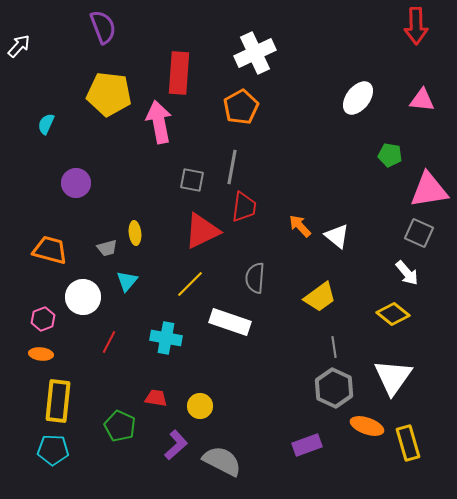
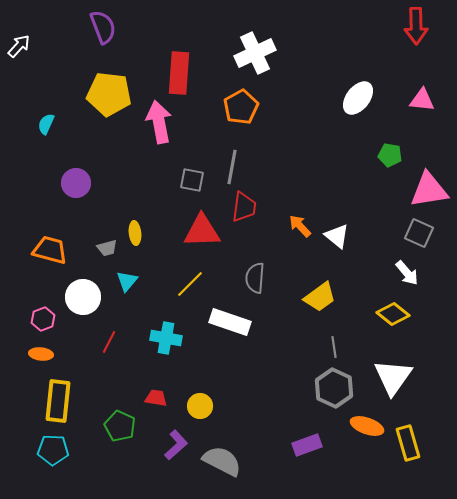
red triangle at (202, 231): rotated 24 degrees clockwise
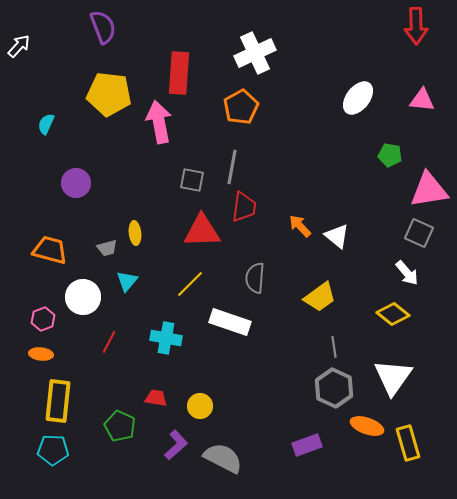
gray semicircle at (222, 461): moved 1 px right, 3 px up
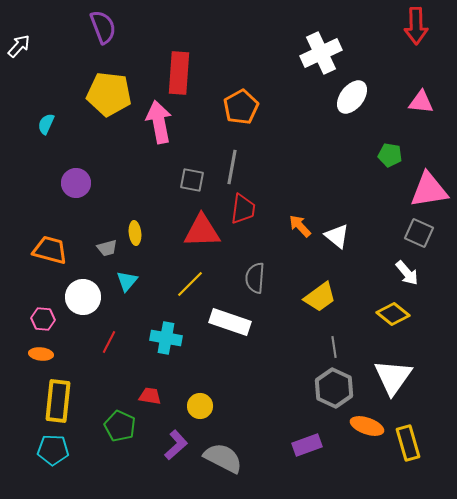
white cross at (255, 53): moved 66 px right
white ellipse at (358, 98): moved 6 px left, 1 px up
pink triangle at (422, 100): moved 1 px left, 2 px down
red trapezoid at (244, 207): moved 1 px left, 2 px down
pink hexagon at (43, 319): rotated 25 degrees clockwise
red trapezoid at (156, 398): moved 6 px left, 2 px up
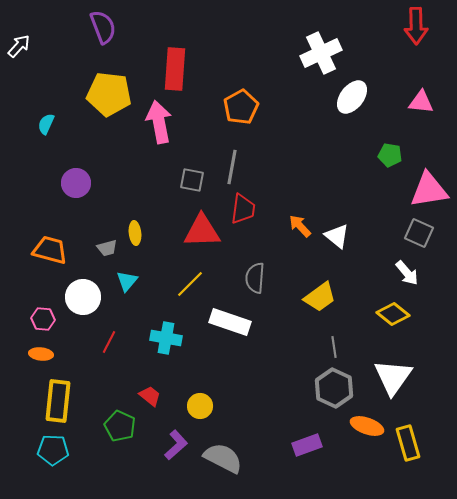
red rectangle at (179, 73): moved 4 px left, 4 px up
red trapezoid at (150, 396): rotated 30 degrees clockwise
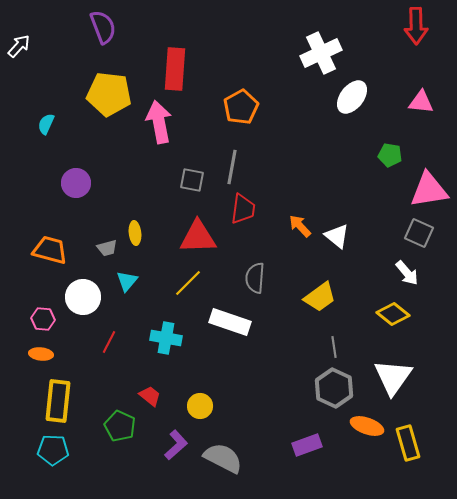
red triangle at (202, 231): moved 4 px left, 6 px down
yellow line at (190, 284): moved 2 px left, 1 px up
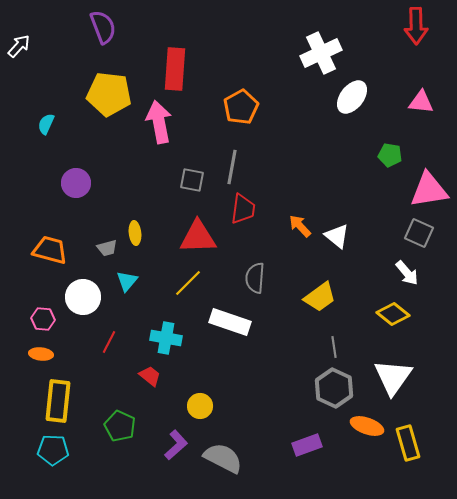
red trapezoid at (150, 396): moved 20 px up
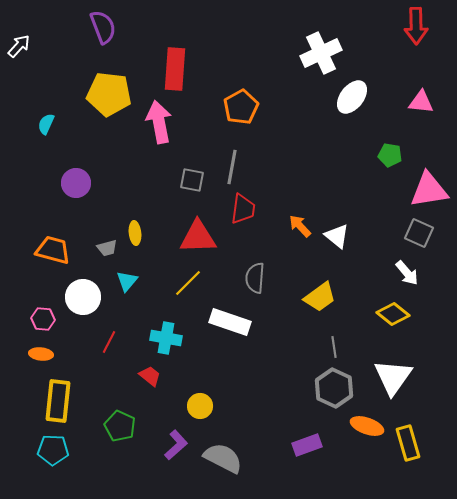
orange trapezoid at (50, 250): moved 3 px right
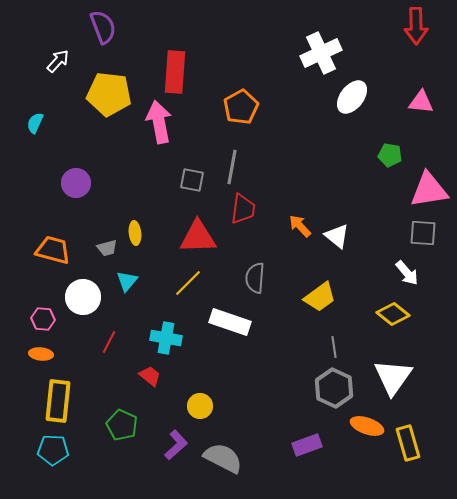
white arrow at (19, 46): moved 39 px right, 15 px down
red rectangle at (175, 69): moved 3 px down
cyan semicircle at (46, 124): moved 11 px left, 1 px up
gray square at (419, 233): moved 4 px right; rotated 20 degrees counterclockwise
green pentagon at (120, 426): moved 2 px right, 1 px up
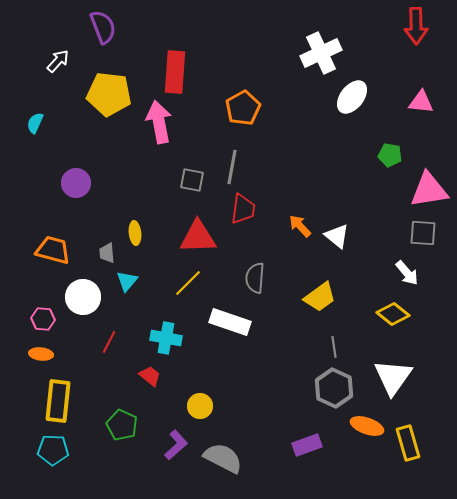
orange pentagon at (241, 107): moved 2 px right, 1 px down
gray trapezoid at (107, 248): moved 5 px down; rotated 100 degrees clockwise
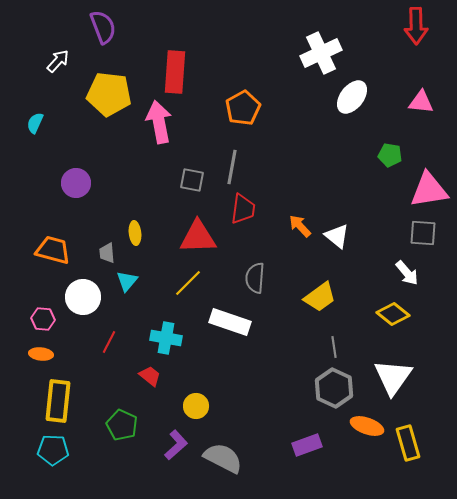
yellow circle at (200, 406): moved 4 px left
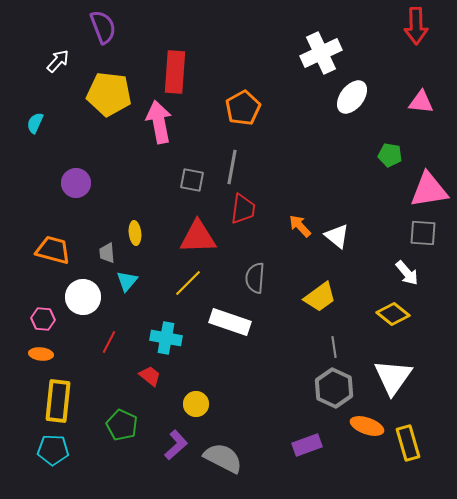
yellow circle at (196, 406): moved 2 px up
